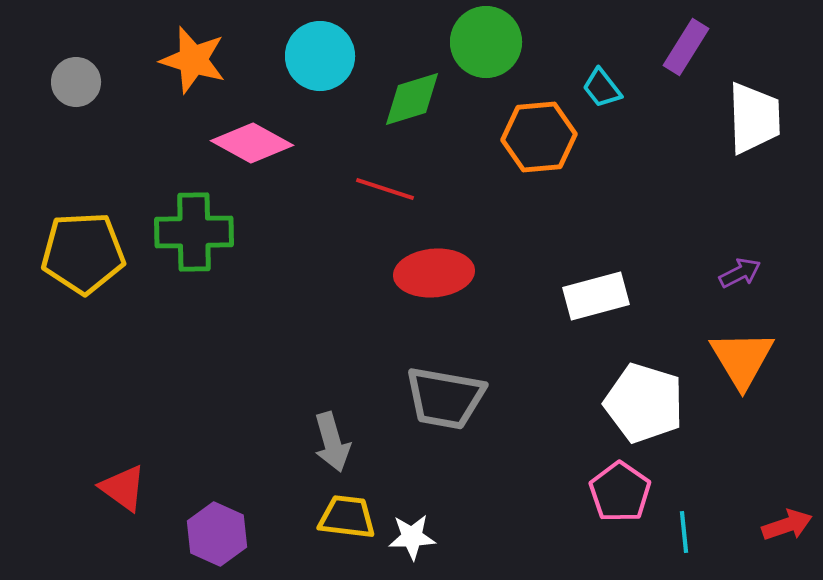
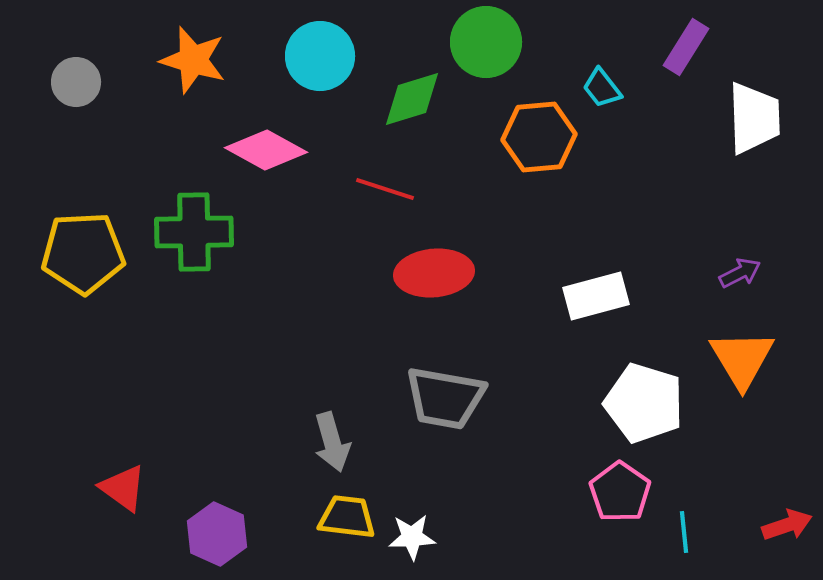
pink diamond: moved 14 px right, 7 px down
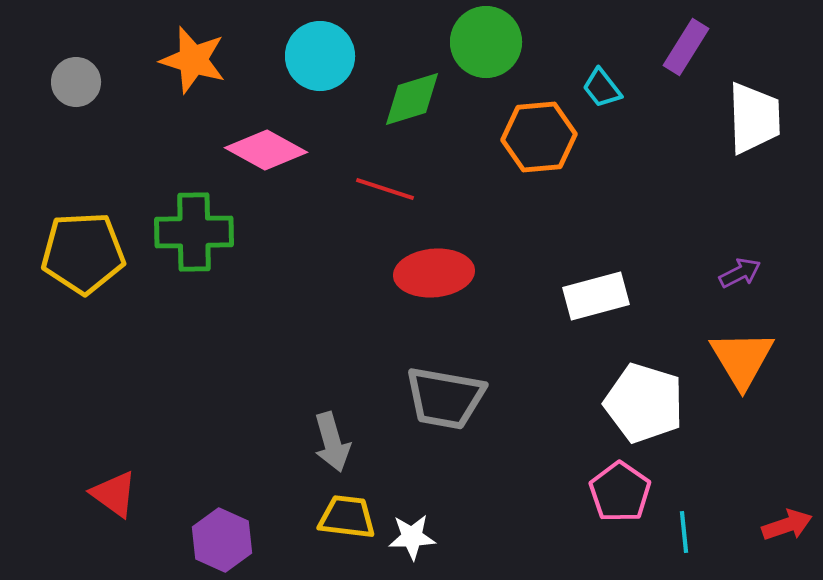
red triangle: moved 9 px left, 6 px down
purple hexagon: moved 5 px right, 6 px down
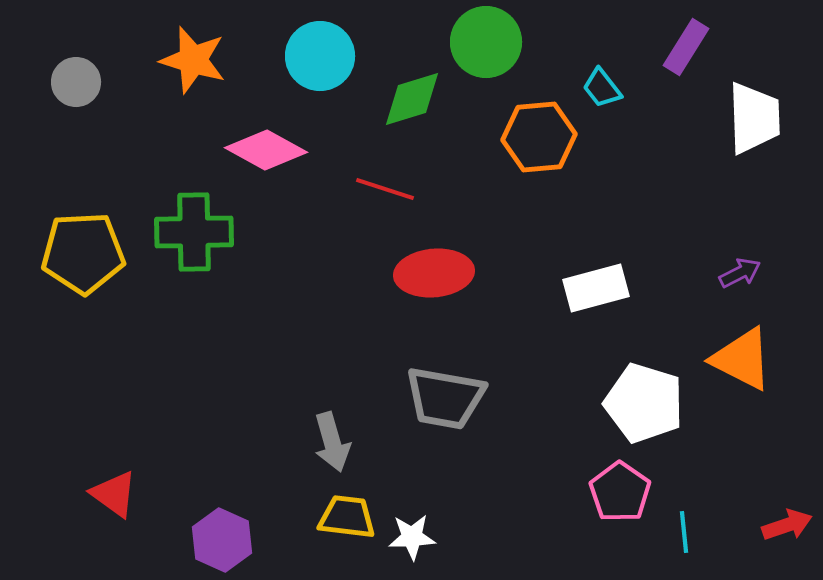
white rectangle: moved 8 px up
orange triangle: rotated 32 degrees counterclockwise
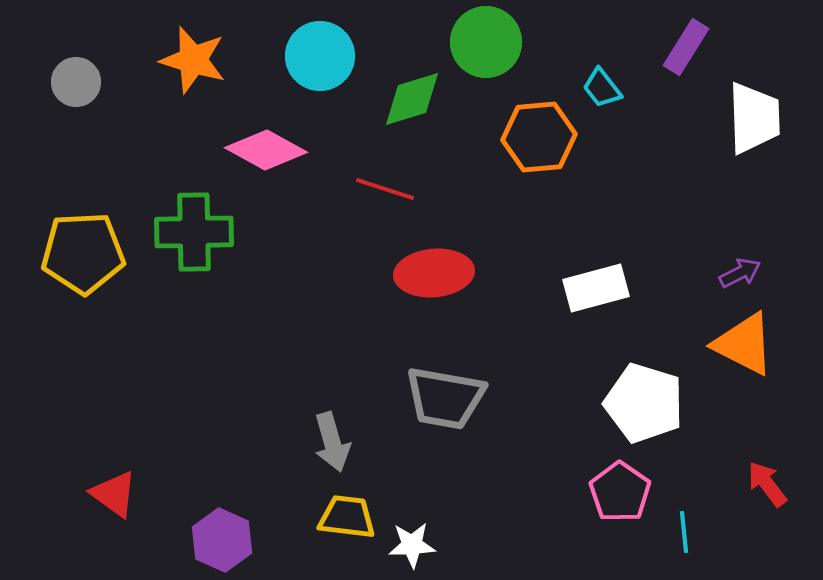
orange triangle: moved 2 px right, 15 px up
red arrow: moved 20 px left, 41 px up; rotated 108 degrees counterclockwise
white star: moved 8 px down
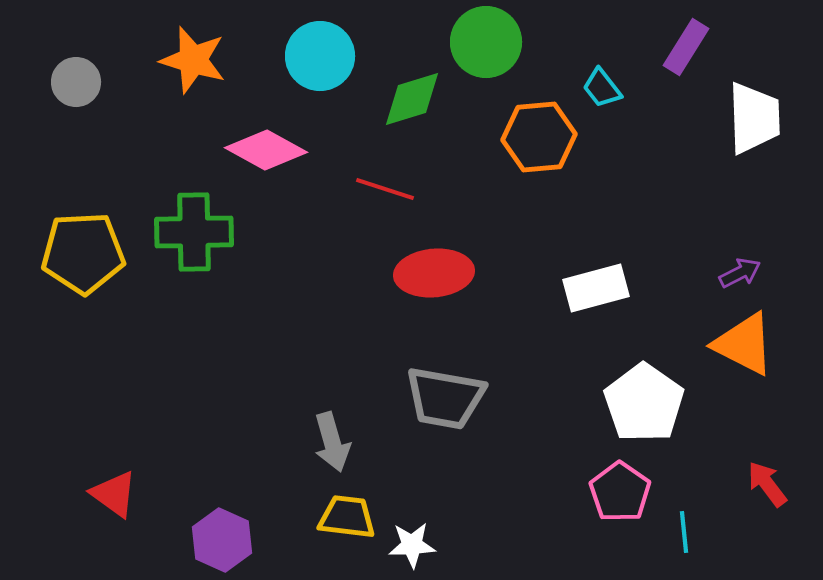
white pentagon: rotated 18 degrees clockwise
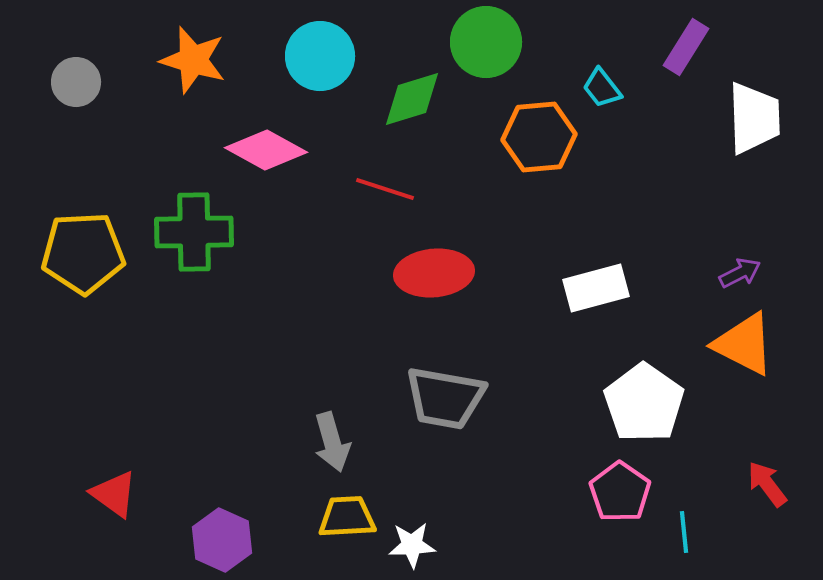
yellow trapezoid: rotated 10 degrees counterclockwise
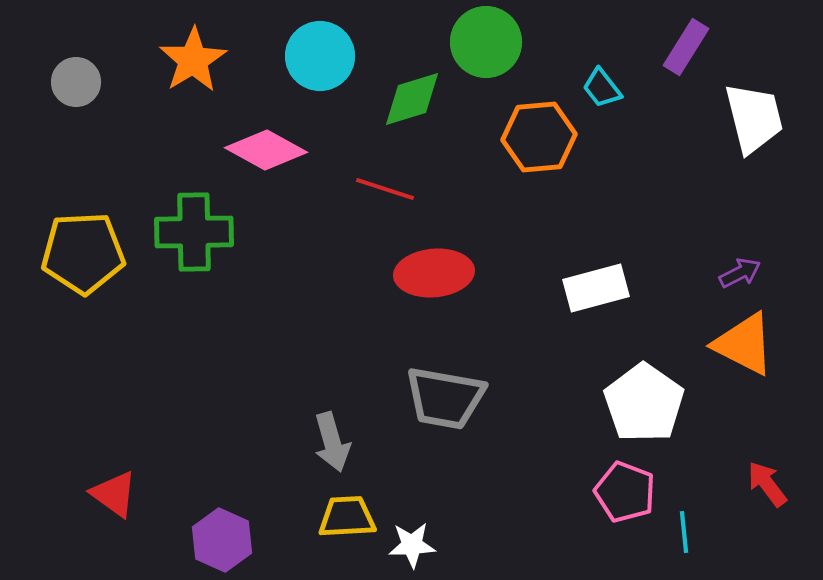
orange star: rotated 24 degrees clockwise
white trapezoid: rotated 12 degrees counterclockwise
pink pentagon: moved 5 px right; rotated 14 degrees counterclockwise
